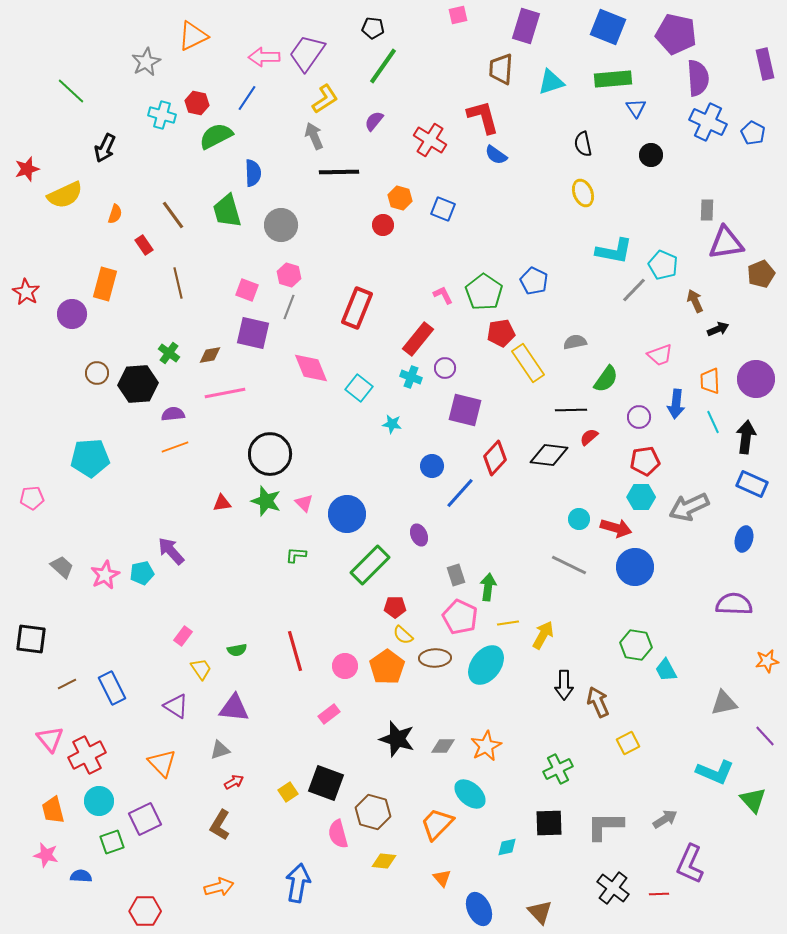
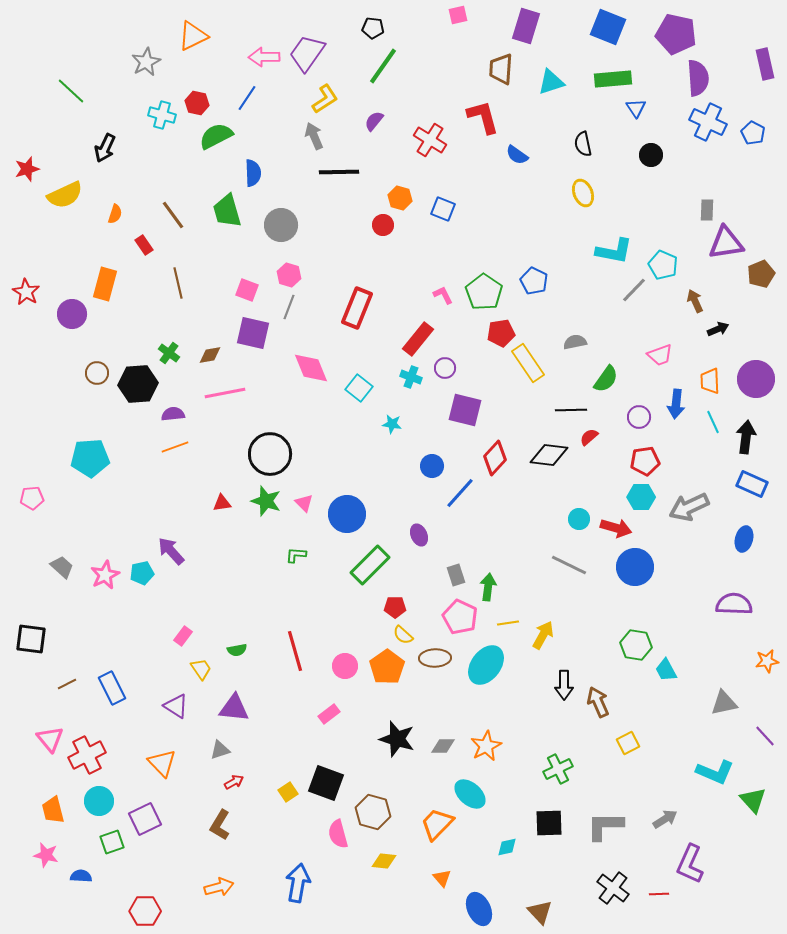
blue semicircle at (496, 155): moved 21 px right
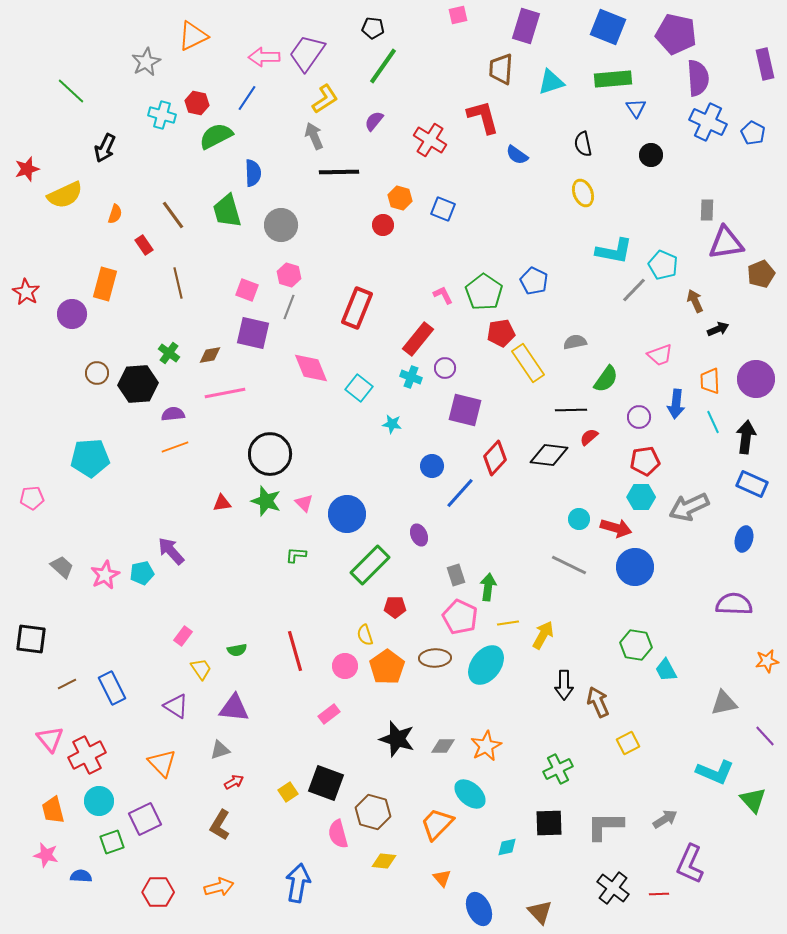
yellow semicircle at (403, 635): moved 38 px left; rotated 30 degrees clockwise
red hexagon at (145, 911): moved 13 px right, 19 px up
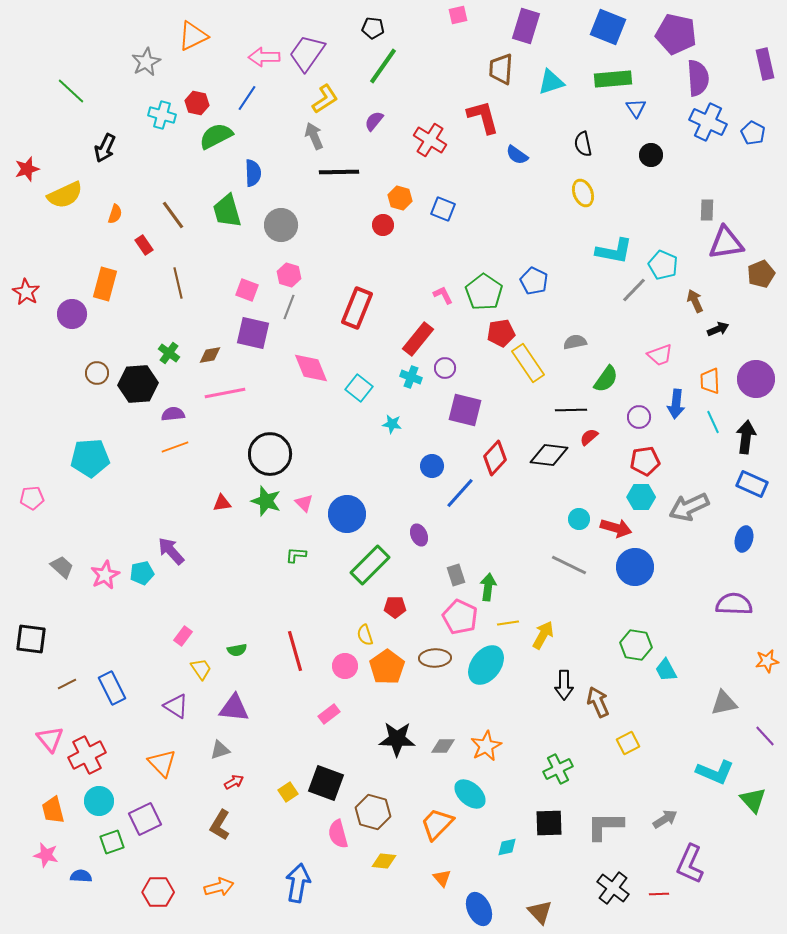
black star at (397, 739): rotated 15 degrees counterclockwise
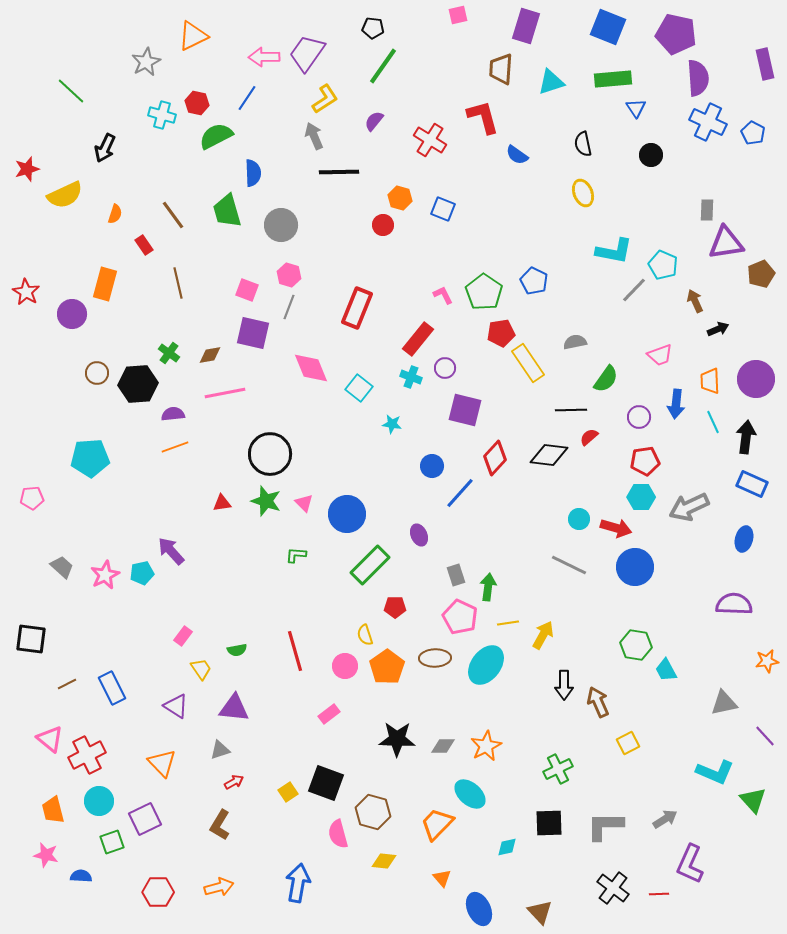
pink triangle at (50, 739): rotated 12 degrees counterclockwise
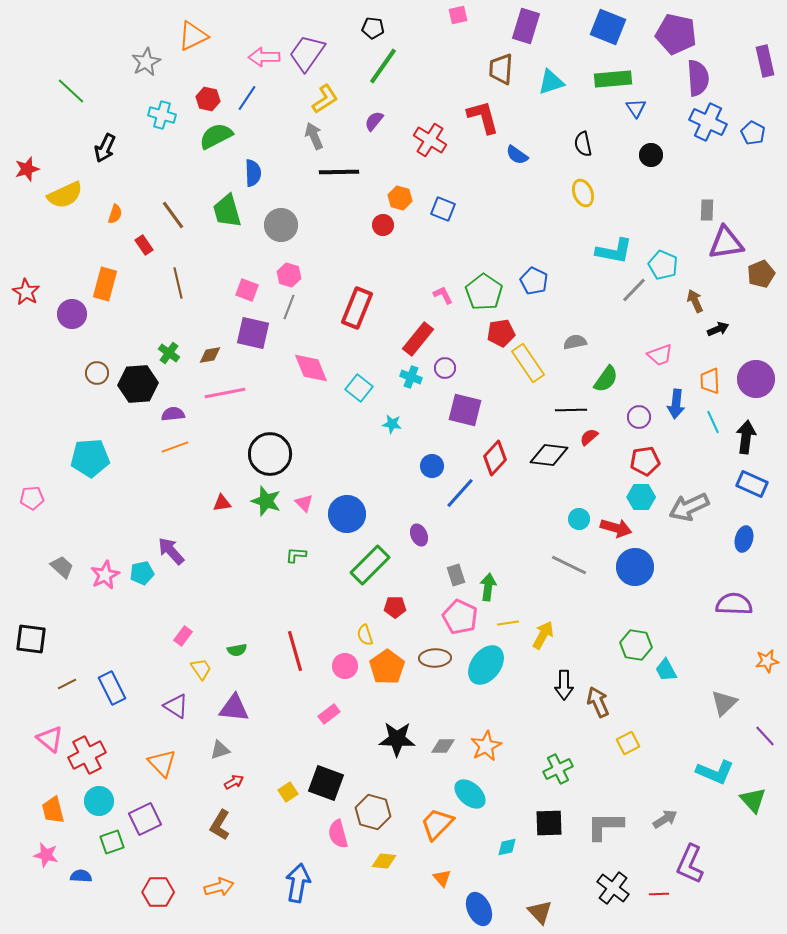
purple rectangle at (765, 64): moved 3 px up
red hexagon at (197, 103): moved 11 px right, 4 px up
gray triangle at (724, 703): rotated 32 degrees counterclockwise
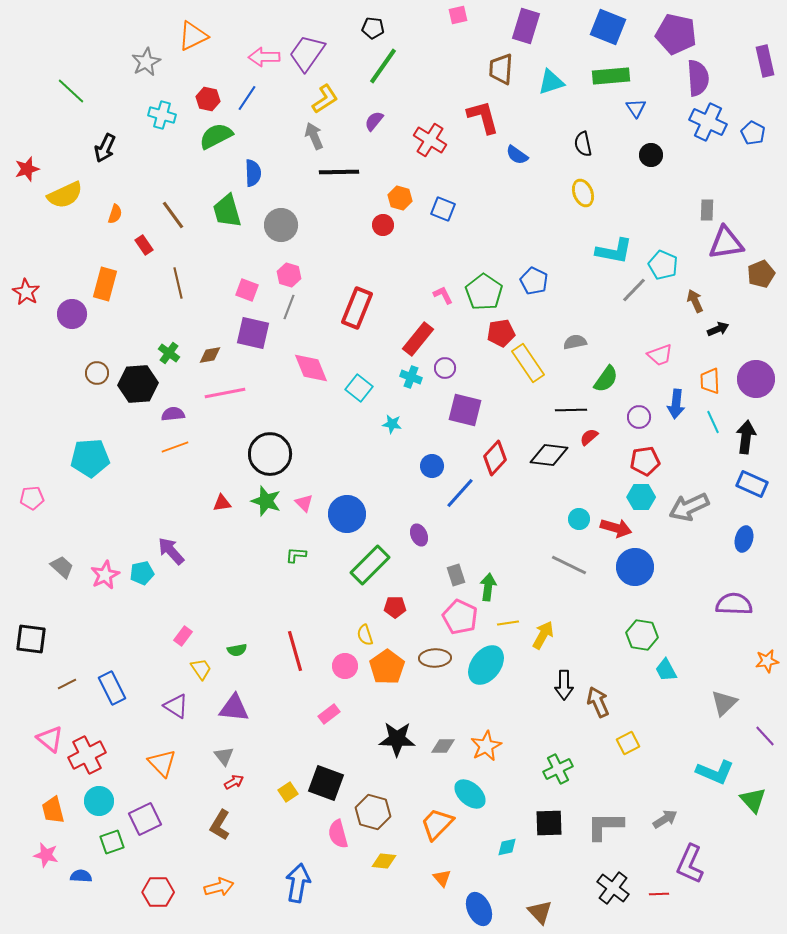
green rectangle at (613, 79): moved 2 px left, 3 px up
green hexagon at (636, 645): moved 6 px right, 10 px up
gray triangle at (220, 750): moved 4 px right, 6 px down; rotated 50 degrees counterclockwise
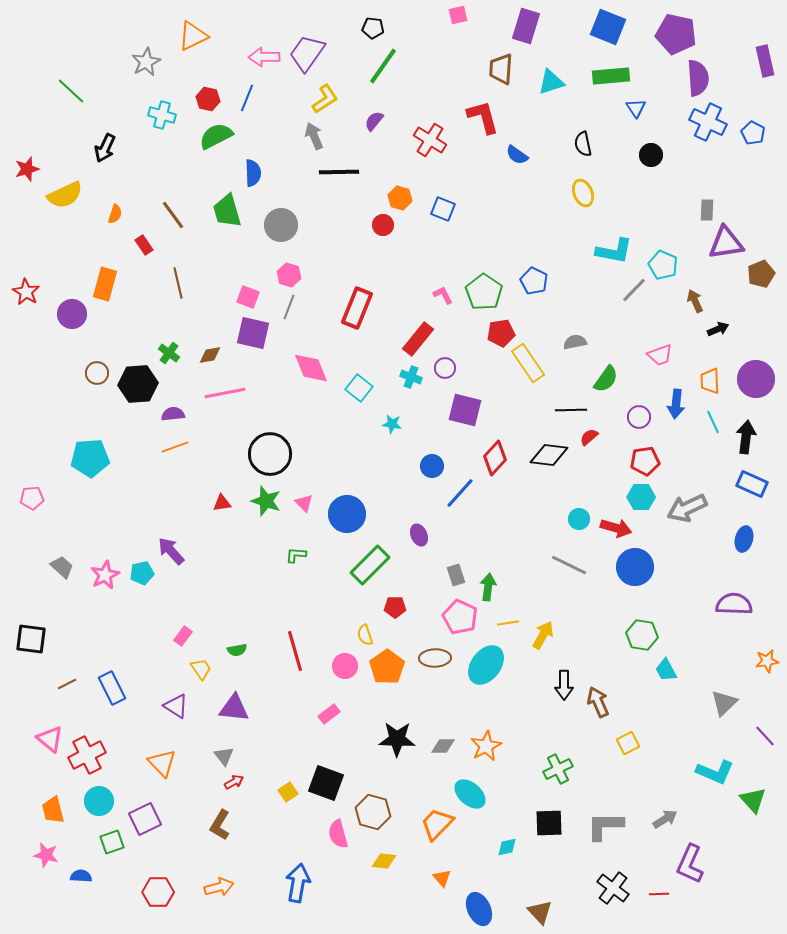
blue line at (247, 98): rotated 12 degrees counterclockwise
pink square at (247, 290): moved 1 px right, 7 px down
gray arrow at (689, 507): moved 2 px left, 1 px down
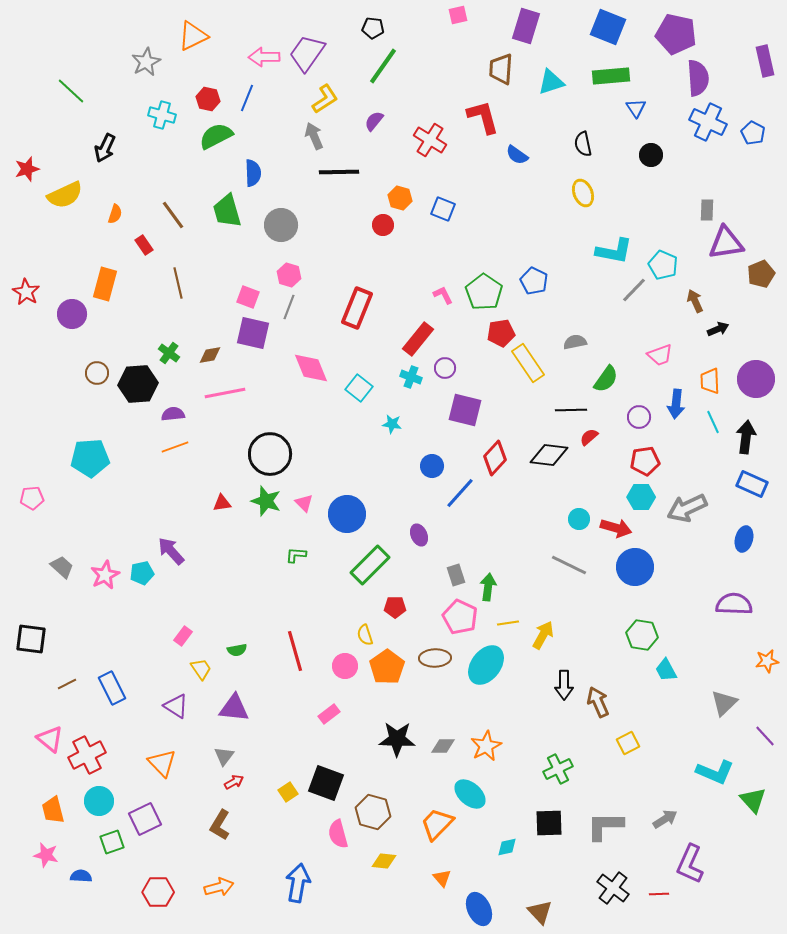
gray triangle at (224, 756): rotated 15 degrees clockwise
